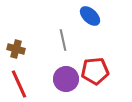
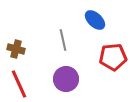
blue ellipse: moved 5 px right, 4 px down
red pentagon: moved 18 px right, 14 px up
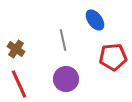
blue ellipse: rotated 10 degrees clockwise
brown cross: rotated 18 degrees clockwise
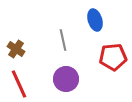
blue ellipse: rotated 20 degrees clockwise
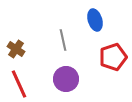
red pentagon: rotated 12 degrees counterclockwise
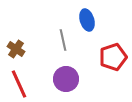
blue ellipse: moved 8 px left
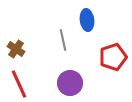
blue ellipse: rotated 10 degrees clockwise
purple circle: moved 4 px right, 4 px down
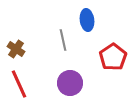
red pentagon: rotated 16 degrees counterclockwise
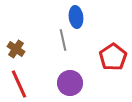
blue ellipse: moved 11 px left, 3 px up
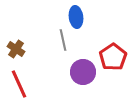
purple circle: moved 13 px right, 11 px up
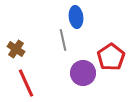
red pentagon: moved 2 px left
purple circle: moved 1 px down
red line: moved 7 px right, 1 px up
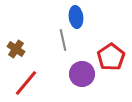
purple circle: moved 1 px left, 1 px down
red line: rotated 64 degrees clockwise
